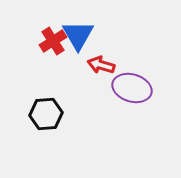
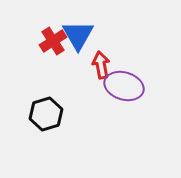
red arrow: rotated 64 degrees clockwise
purple ellipse: moved 8 px left, 2 px up
black hexagon: rotated 12 degrees counterclockwise
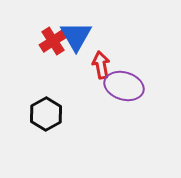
blue triangle: moved 2 px left, 1 px down
black hexagon: rotated 12 degrees counterclockwise
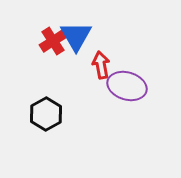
purple ellipse: moved 3 px right
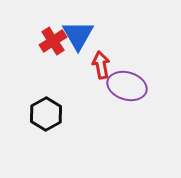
blue triangle: moved 2 px right, 1 px up
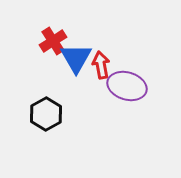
blue triangle: moved 2 px left, 23 px down
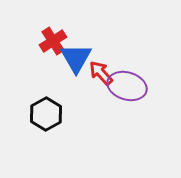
red arrow: moved 8 px down; rotated 32 degrees counterclockwise
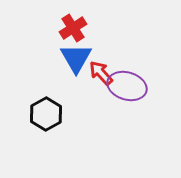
red cross: moved 20 px right, 13 px up
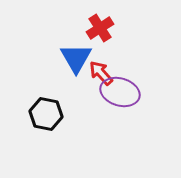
red cross: moved 27 px right
purple ellipse: moved 7 px left, 6 px down
black hexagon: rotated 20 degrees counterclockwise
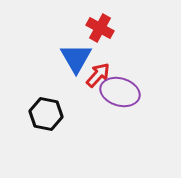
red cross: rotated 28 degrees counterclockwise
red arrow: moved 3 px left, 2 px down; rotated 84 degrees clockwise
